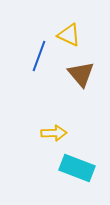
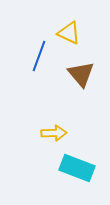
yellow triangle: moved 2 px up
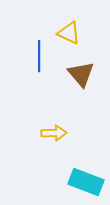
blue line: rotated 20 degrees counterclockwise
cyan rectangle: moved 9 px right, 14 px down
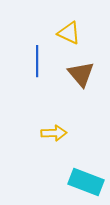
blue line: moved 2 px left, 5 px down
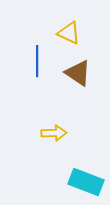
brown triangle: moved 3 px left, 1 px up; rotated 16 degrees counterclockwise
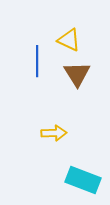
yellow triangle: moved 7 px down
brown triangle: moved 1 px left, 1 px down; rotated 24 degrees clockwise
cyan rectangle: moved 3 px left, 2 px up
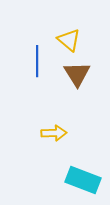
yellow triangle: rotated 15 degrees clockwise
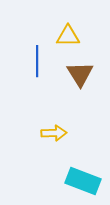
yellow triangle: moved 1 px left, 4 px up; rotated 40 degrees counterclockwise
brown triangle: moved 3 px right
cyan rectangle: moved 1 px down
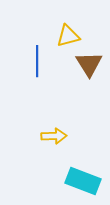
yellow triangle: rotated 15 degrees counterclockwise
brown triangle: moved 9 px right, 10 px up
yellow arrow: moved 3 px down
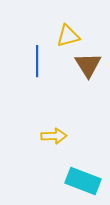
brown triangle: moved 1 px left, 1 px down
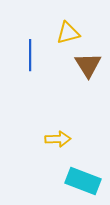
yellow triangle: moved 3 px up
blue line: moved 7 px left, 6 px up
yellow arrow: moved 4 px right, 3 px down
